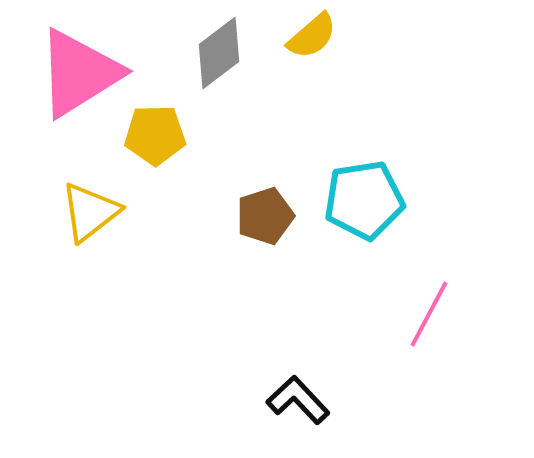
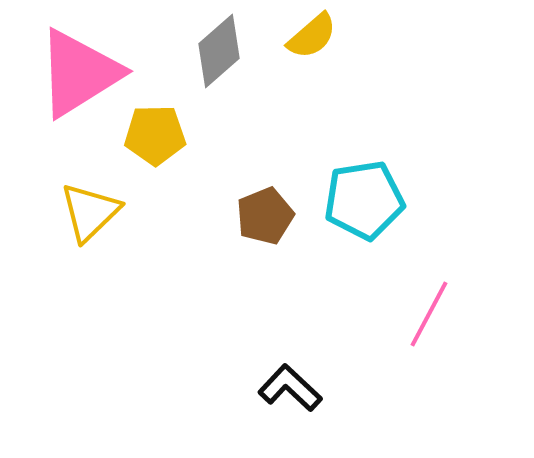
gray diamond: moved 2 px up; rotated 4 degrees counterclockwise
yellow triangle: rotated 6 degrees counterclockwise
brown pentagon: rotated 4 degrees counterclockwise
black L-shape: moved 8 px left, 12 px up; rotated 4 degrees counterclockwise
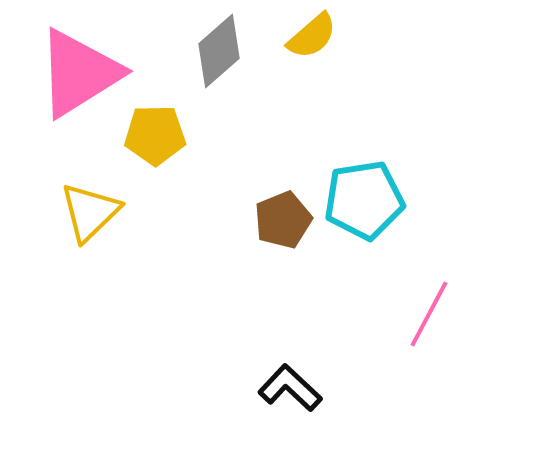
brown pentagon: moved 18 px right, 4 px down
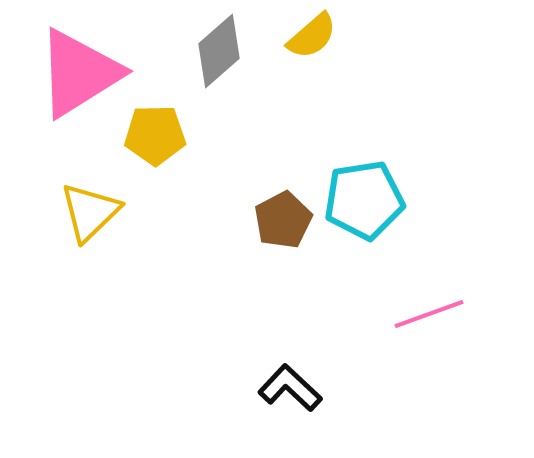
brown pentagon: rotated 6 degrees counterclockwise
pink line: rotated 42 degrees clockwise
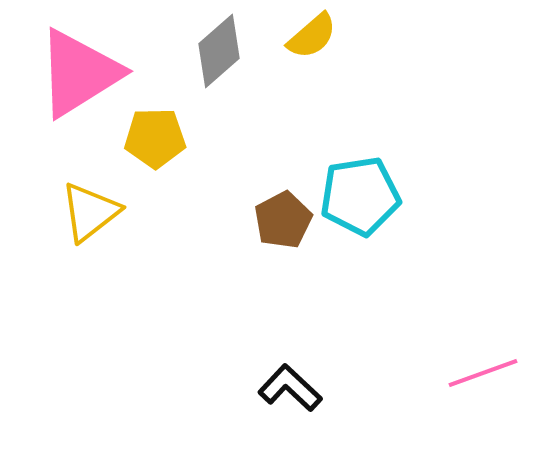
yellow pentagon: moved 3 px down
cyan pentagon: moved 4 px left, 4 px up
yellow triangle: rotated 6 degrees clockwise
pink line: moved 54 px right, 59 px down
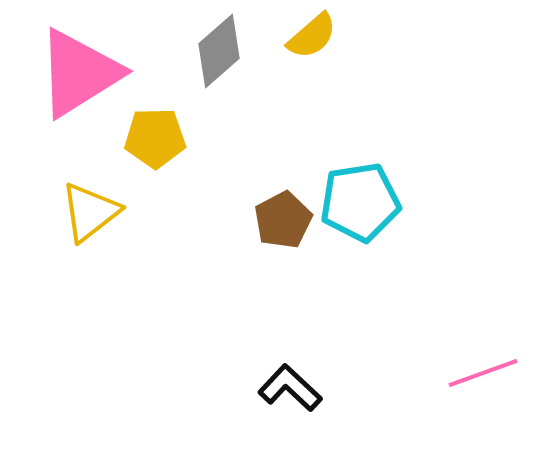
cyan pentagon: moved 6 px down
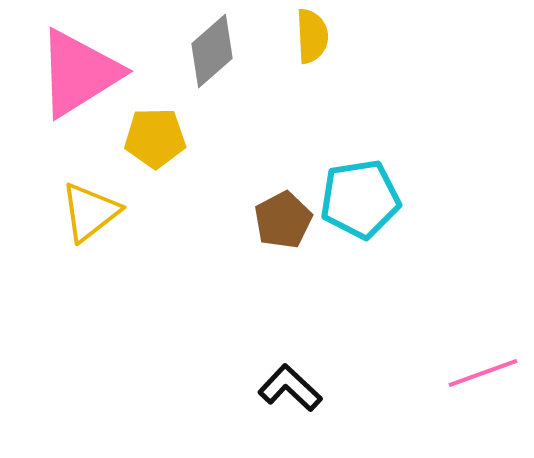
yellow semicircle: rotated 52 degrees counterclockwise
gray diamond: moved 7 px left
cyan pentagon: moved 3 px up
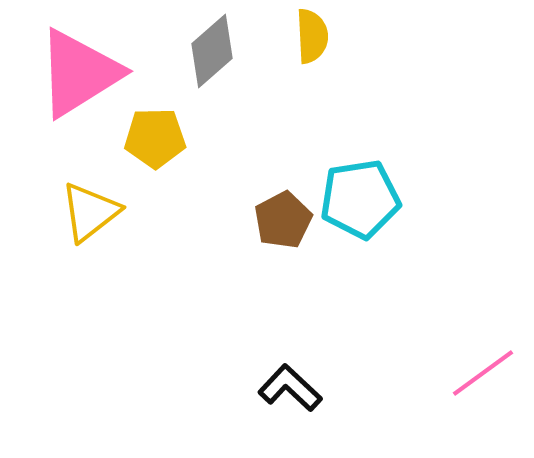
pink line: rotated 16 degrees counterclockwise
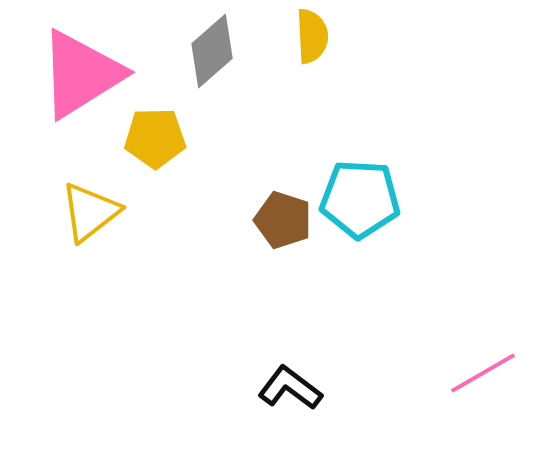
pink triangle: moved 2 px right, 1 px down
cyan pentagon: rotated 12 degrees clockwise
brown pentagon: rotated 26 degrees counterclockwise
pink line: rotated 6 degrees clockwise
black L-shape: rotated 6 degrees counterclockwise
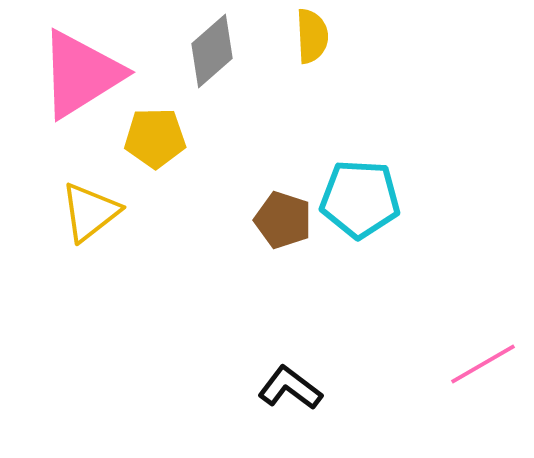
pink line: moved 9 px up
